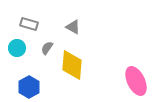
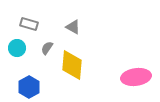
pink ellipse: moved 4 px up; rotated 72 degrees counterclockwise
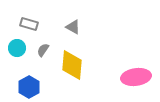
gray semicircle: moved 4 px left, 2 px down
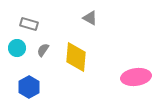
gray triangle: moved 17 px right, 9 px up
yellow diamond: moved 4 px right, 8 px up
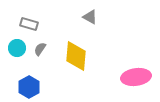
gray triangle: moved 1 px up
gray semicircle: moved 3 px left, 1 px up
yellow diamond: moved 1 px up
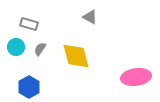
cyan circle: moved 1 px left, 1 px up
yellow diamond: rotated 20 degrees counterclockwise
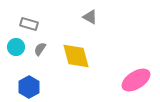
pink ellipse: moved 3 px down; rotated 24 degrees counterclockwise
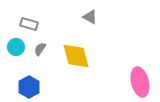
pink ellipse: moved 4 px right, 2 px down; rotated 72 degrees counterclockwise
